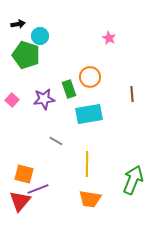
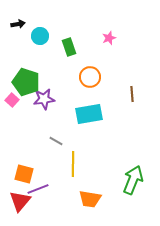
pink star: rotated 24 degrees clockwise
green pentagon: moved 27 px down
green rectangle: moved 42 px up
yellow line: moved 14 px left
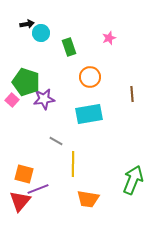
black arrow: moved 9 px right
cyan circle: moved 1 px right, 3 px up
orange trapezoid: moved 2 px left
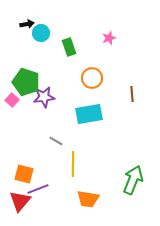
orange circle: moved 2 px right, 1 px down
purple star: moved 2 px up
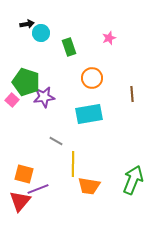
orange trapezoid: moved 1 px right, 13 px up
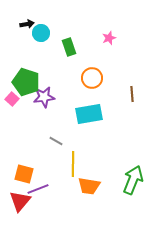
pink square: moved 1 px up
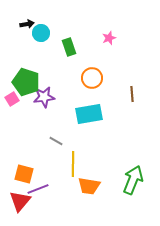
pink square: rotated 16 degrees clockwise
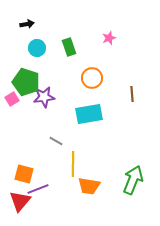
cyan circle: moved 4 px left, 15 px down
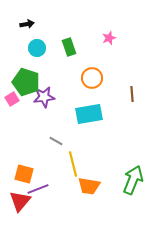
yellow line: rotated 15 degrees counterclockwise
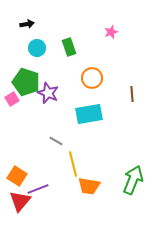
pink star: moved 2 px right, 6 px up
purple star: moved 4 px right, 4 px up; rotated 30 degrees clockwise
orange square: moved 7 px left, 2 px down; rotated 18 degrees clockwise
